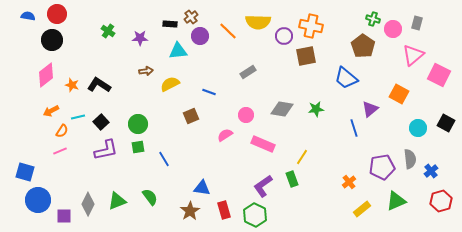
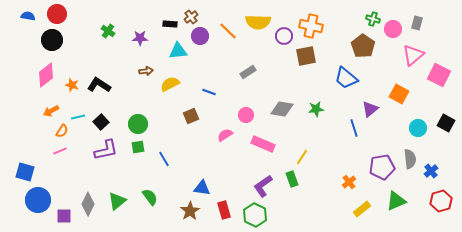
green triangle at (117, 201): rotated 18 degrees counterclockwise
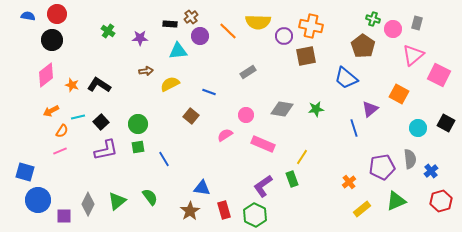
brown square at (191, 116): rotated 28 degrees counterclockwise
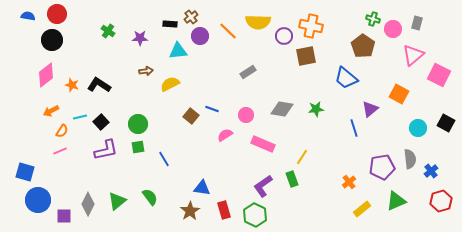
blue line at (209, 92): moved 3 px right, 17 px down
cyan line at (78, 117): moved 2 px right
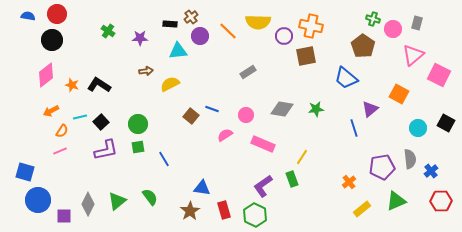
red hexagon at (441, 201): rotated 15 degrees clockwise
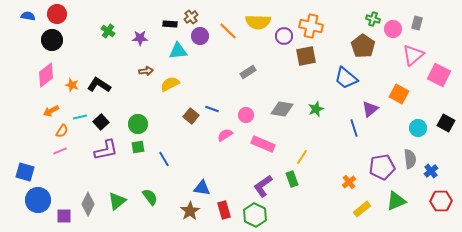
green star at (316, 109): rotated 14 degrees counterclockwise
